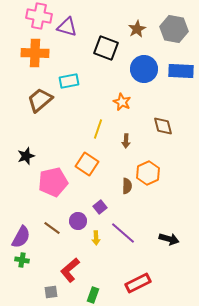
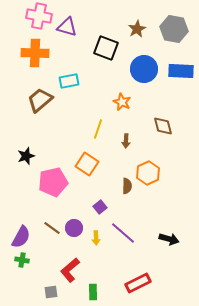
purple circle: moved 4 px left, 7 px down
green rectangle: moved 3 px up; rotated 21 degrees counterclockwise
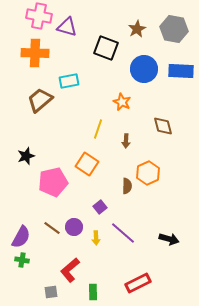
purple circle: moved 1 px up
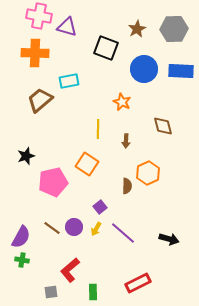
gray hexagon: rotated 12 degrees counterclockwise
yellow line: rotated 18 degrees counterclockwise
yellow arrow: moved 9 px up; rotated 32 degrees clockwise
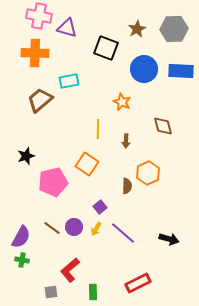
purple triangle: moved 1 px down
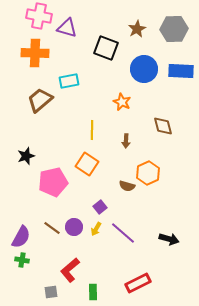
yellow line: moved 6 px left, 1 px down
brown semicircle: rotated 105 degrees clockwise
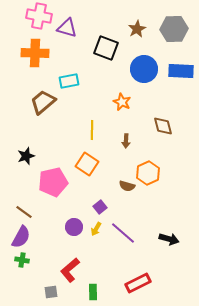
brown trapezoid: moved 3 px right, 2 px down
brown line: moved 28 px left, 16 px up
